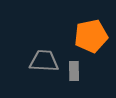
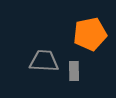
orange pentagon: moved 1 px left, 2 px up
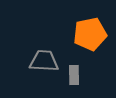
gray rectangle: moved 4 px down
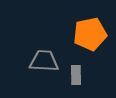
gray rectangle: moved 2 px right
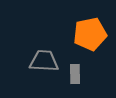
gray rectangle: moved 1 px left, 1 px up
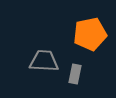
gray rectangle: rotated 12 degrees clockwise
